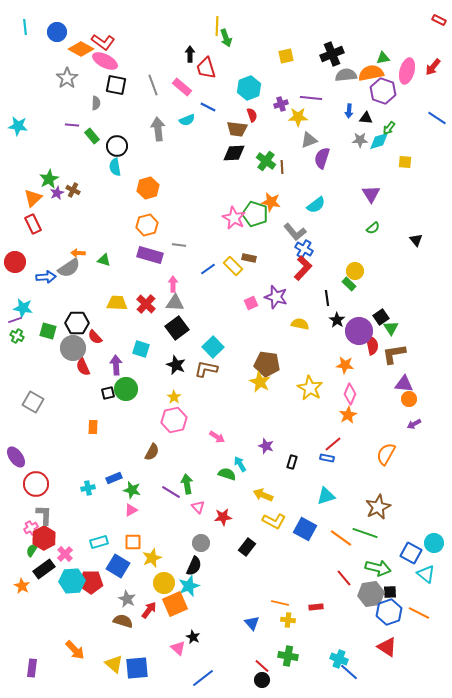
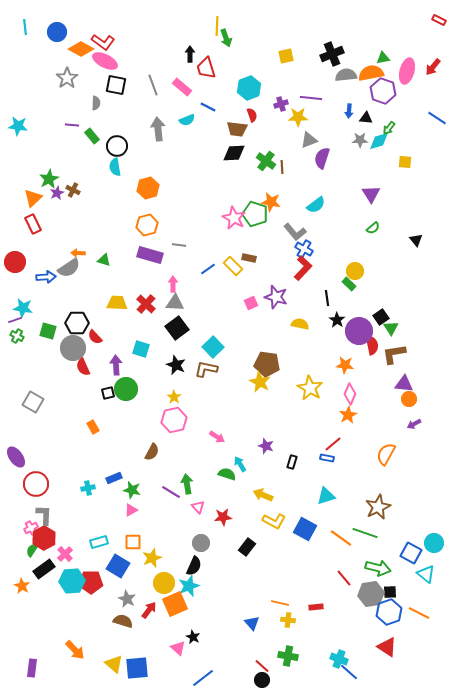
orange rectangle at (93, 427): rotated 32 degrees counterclockwise
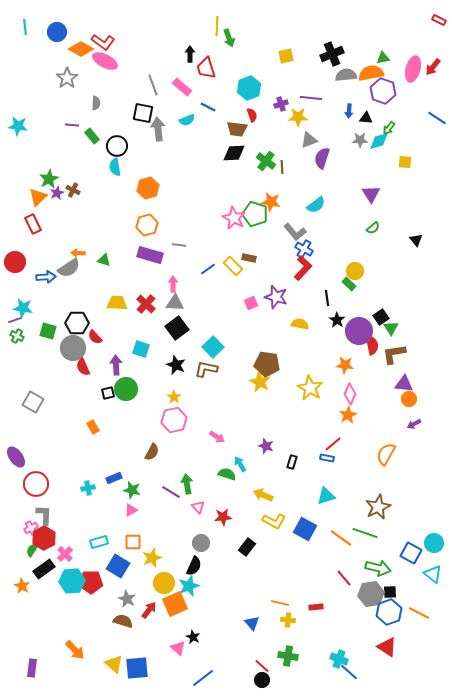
green arrow at (226, 38): moved 3 px right
pink ellipse at (407, 71): moved 6 px right, 2 px up
black square at (116, 85): moved 27 px right, 28 px down
orange triangle at (33, 198): moved 5 px right, 1 px up
cyan triangle at (426, 574): moved 7 px right
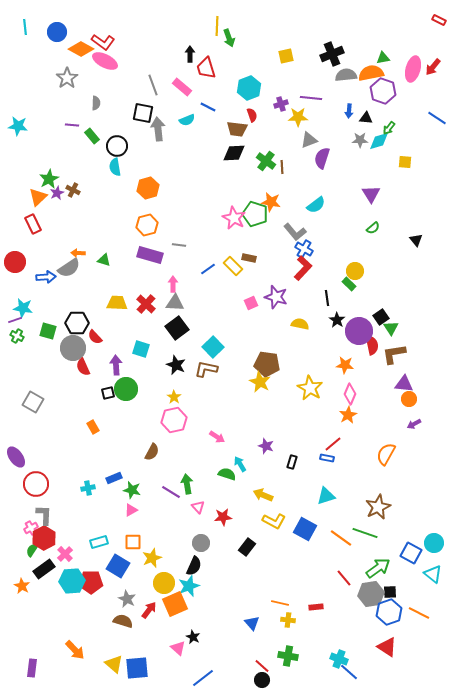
green arrow at (378, 568): rotated 50 degrees counterclockwise
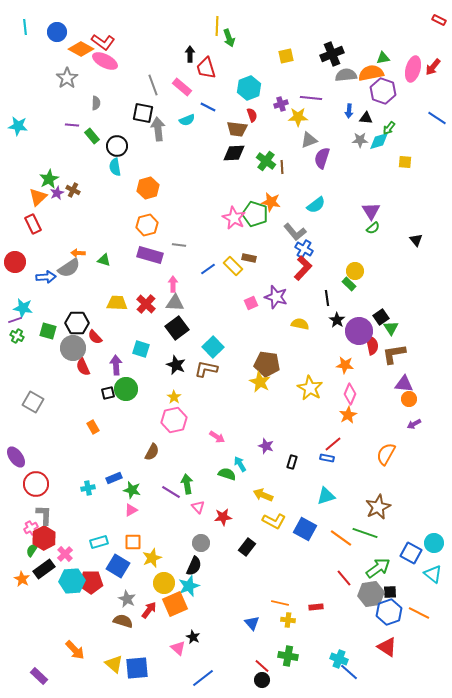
purple triangle at (371, 194): moved 17 px down
orange star at (22, 586): moved 7 px up
purple rectangle at (32, 668): moved 7 px right, 8 px down; rotated 54 degrees counterclockwise
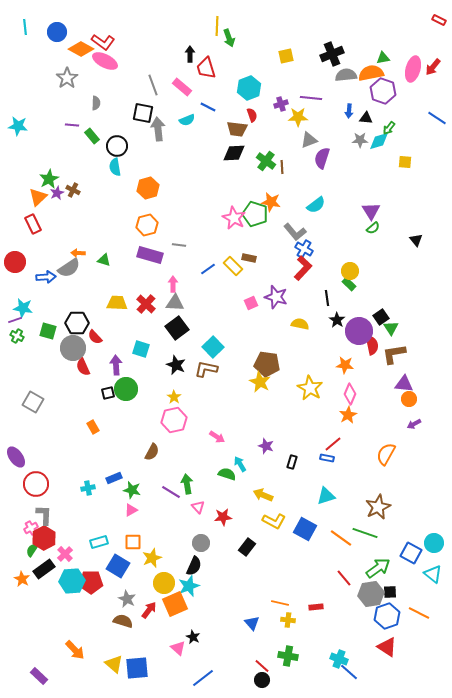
yellow circle at (355, 271): moved 5 px left
blue hexagon at (389, 612): moved 2 px left, 4 px down
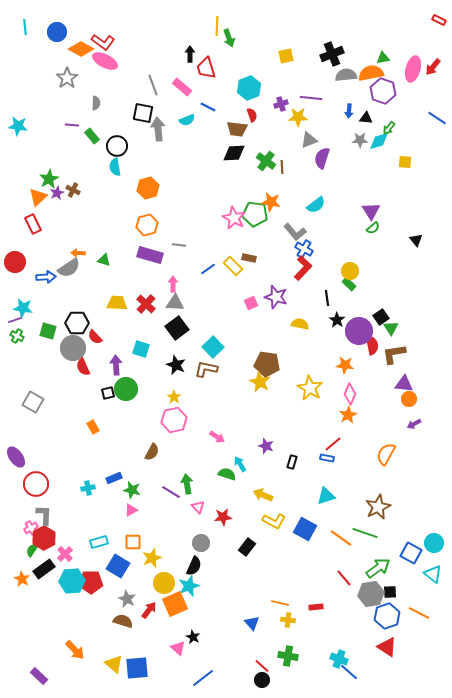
green pentagon at (255, 214): rotated 10 degrees counterclockwise
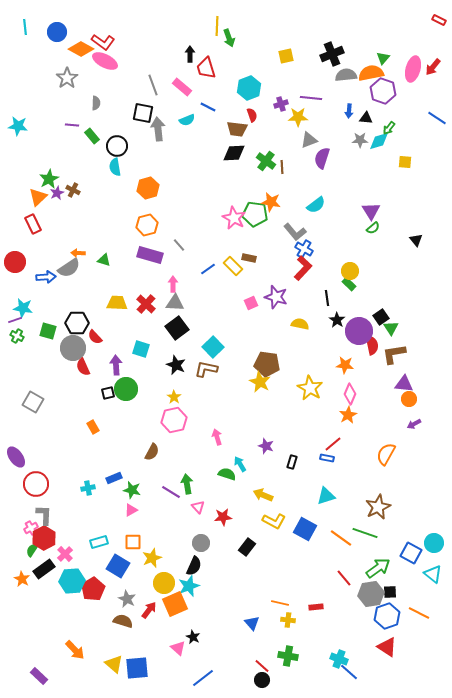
green triangle at (383, 58): rotated 40 degrees counterclockwise
gray line at (179, 245): rotated 40 degrees clockwise
pink arrow at (217, 437): rotated 140 degrees counterclockwise
red pentagon at (91, 582): moved 2 px right, 7 px down; rotated 30 degrees counterclockwise
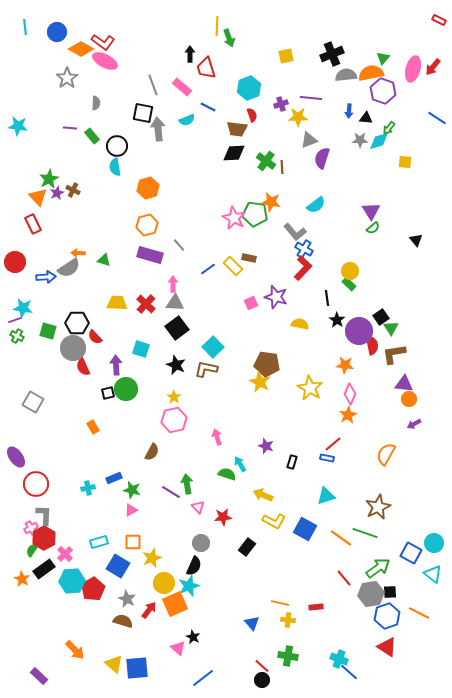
purple line at (72, 125): moved 2 px left, 3 px down
orange triangle at (38, 197): rotated 30 degrees counterclockwise
